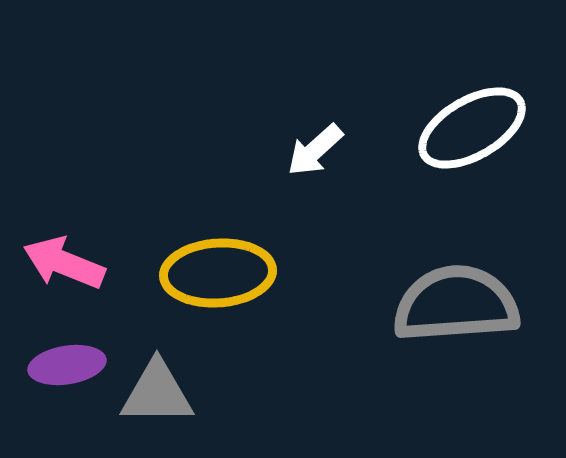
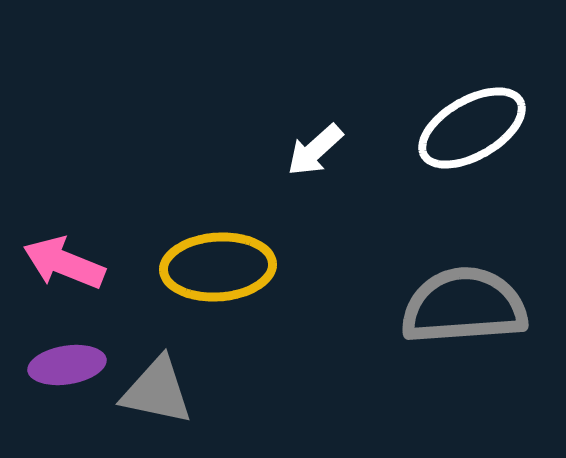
yellow ellipse: moved 6 px up
gray semicircle: moved 8 px right, 2 px down
gray triangle: moved 2 px up; rotated 12 degrees clockwise
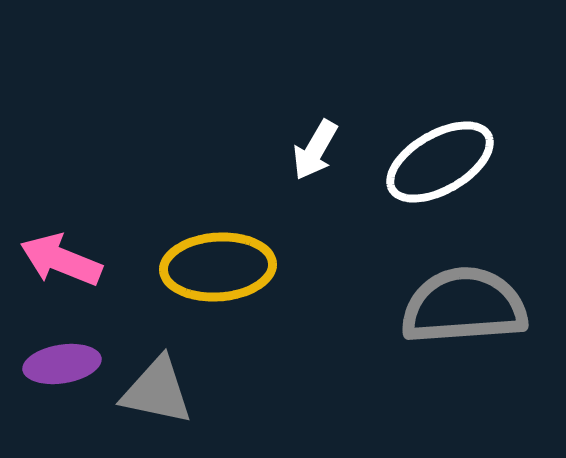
white ellipse: moved 32 px left, 34 px down
white arrow: rotated 18 degrees counterclockwise
pink arrow: moved 3 px left, 3 px up
purple ellipse: moved 5 px left, 1 px up
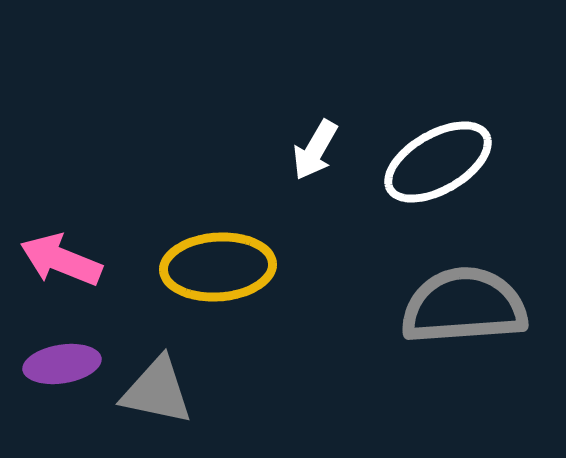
white ellipse: moved 2 px left
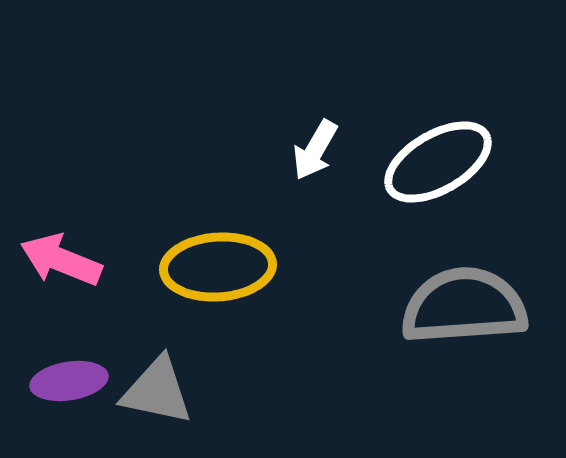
purple ellipse: moved 7 px right, 17 px down
